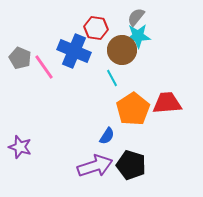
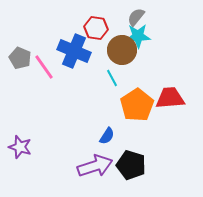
red trapezoid: moved 3 px right, 5 px up
orange pentagon: moved 4 px right, 4 px up
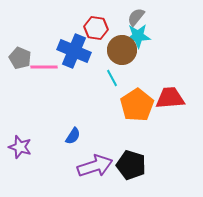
pink line: rotated 56 degrees counterclockwise
blue semicircle: moved 34 px left
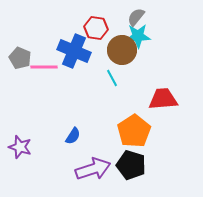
red trapezoid: moved 7 px left, 1 px down
orange pentagon: moved 3 px left, 26 px down
purple arrow: moved 2 px left, 3 px down
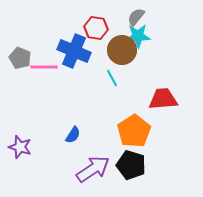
blue semicircle: moved 1 px up
purple arrow: rotated 16 degrees counterclockwise
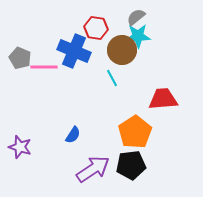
gray semicircle: rotated 12 degrees clockwise
orange pentagon: moved 1 px right, 1 px down
black pentagon: rotated 24 degrees counterclockwise
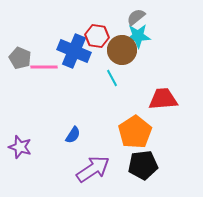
red hexagon: moved 1 px right, 8 px down
black pentagon: moved 12 px right
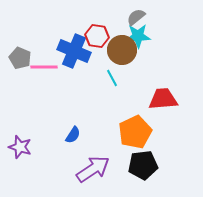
orange pentagon: rotated 8 degrees clockwise
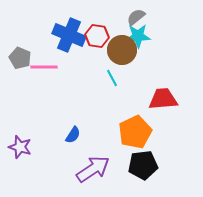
blue cross: moved 5 px left, 16 px up
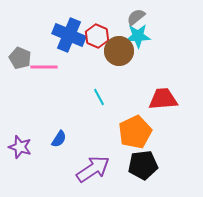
red hexagon: rotated 15 degrees clockwise
brown circle: moved 3 px left, 1 px down
cyan line: moved 13 px left, 19 px down
blue semicircle: moved 14 px left, 4 px down
